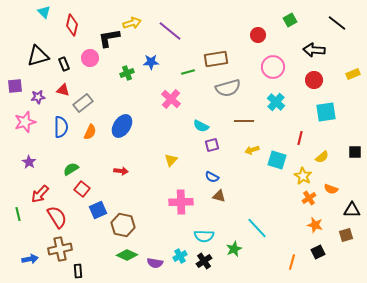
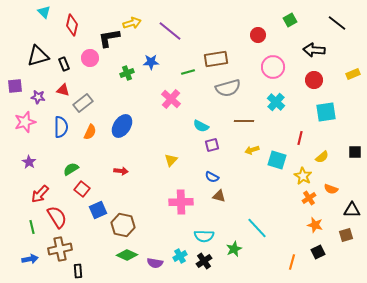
purple star at (38, 97): rotated 16 degrees clockwise
green line at (18, 214): moved 14 px right, 13 px down
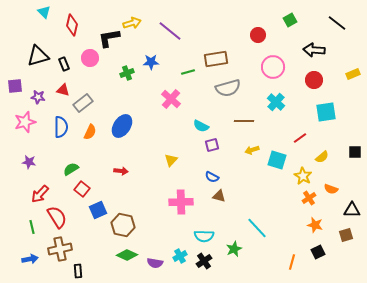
red line at (300, 138): rotated 40 degrees clockwise
purple star at (29, 162): rotated 24 degrees counterclockwise
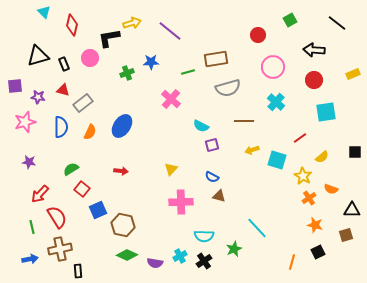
yellow triangle at (171, 160): moved 9 px down
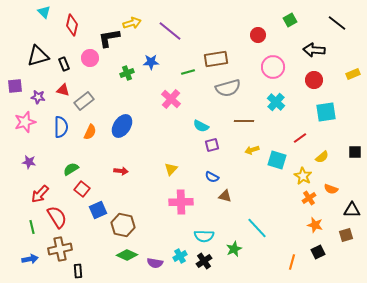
gray rectangle at (83, 103): moved 1 px right, 2 px up
brown triangle at (219, 196): moved 6 px right
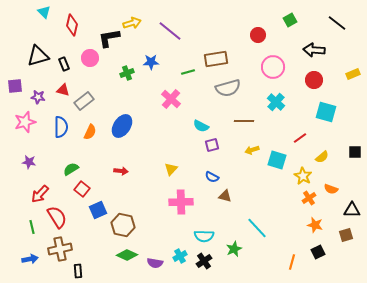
cyan square at (326, 112): rotated 25 degrees clockwise
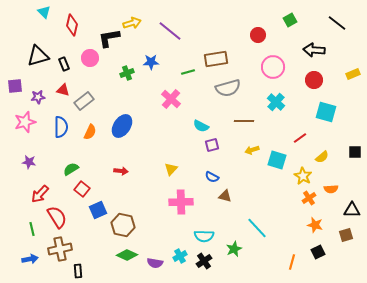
purple star at (38, 97): rotated 16 degrees counterclockwise
orange semicircle at (331, 189): rotated 24 degrees counterclockwise
green line at (32, 227): moved 2 px down
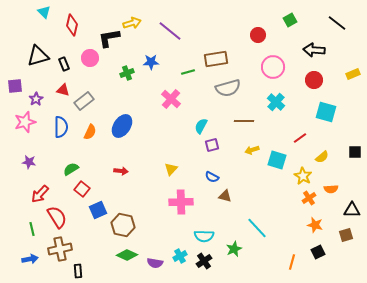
purple star at (38, 97): moved 2 px left, 2 px down; rotated 24 degrees counterclockwise
cyan semicircle at (201, 126): rotated 91 degrees clockwise
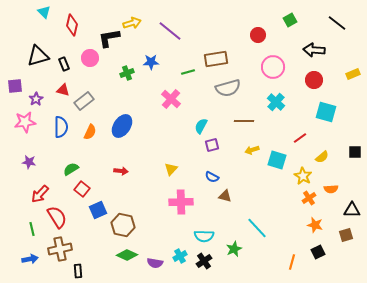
pink star at (25, 122): rotated 10 degrees clockwise
